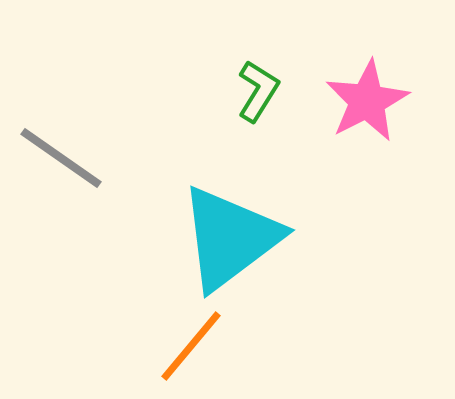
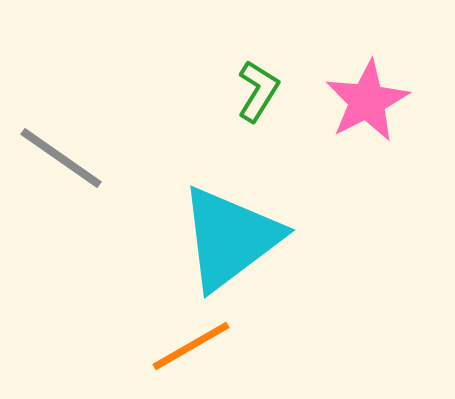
orange line: rotated 20 degrees clockwise
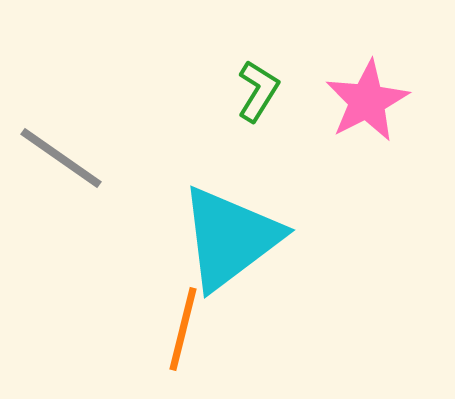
orange line: moved 8 px left, 17 px up; rotated 46 degrees counterclockwise
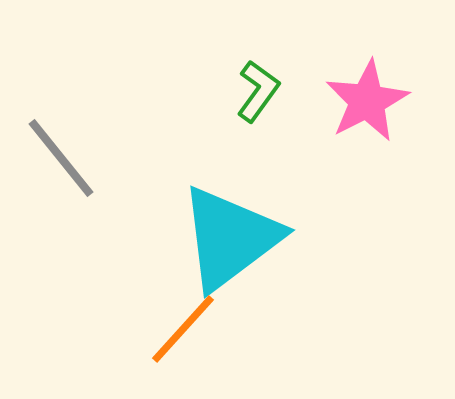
green L-shape: rotated 4 degrees clockwise
gray line: rotated 16 degrees clockwise
orange line: rotated 28 degrees clockwise
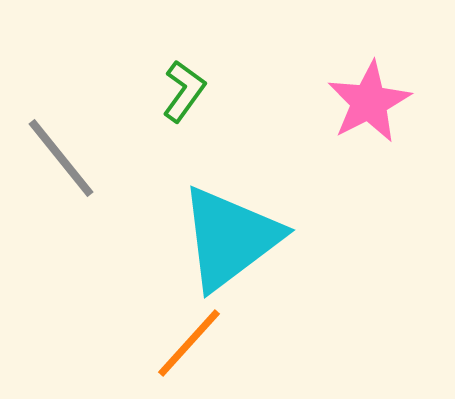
green L-shape: moved 74 px left
pink star: moved 2 px right, 1 px down
orange line: moved 6 px right, 14 px down
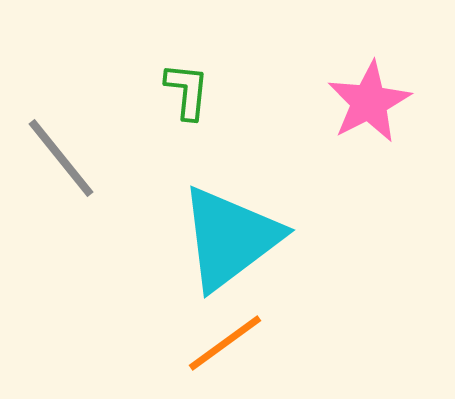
green L-shape: moved 3 px right; rotated 30 degrees counterclockwise
orange line: moved 36 px right; rotated 12 degrees clockwise
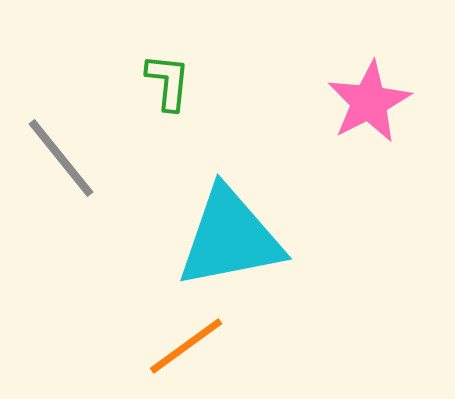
green L-shape: moved 19 px left, 9 px up
cyan triangle: rotated 26 degrees clockwise
orange line: moved 39 px left, 3 px down
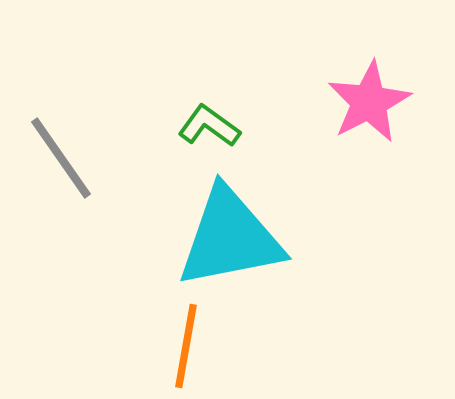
green L-shape: moved 41 px right, 44 px down; rotated 60 degrees counterclockwise
gray line: rotated 4 degrees clockwise
orange line: rotated 44 degrees counterclockwise
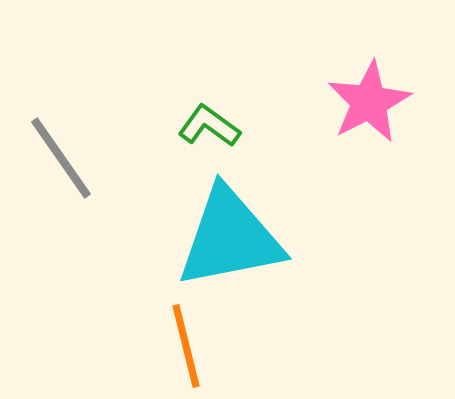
orange line: rotated 24 degrees counterclockwise
